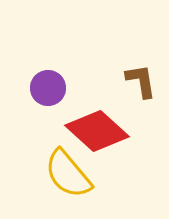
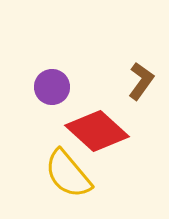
brown L-shape: rotated 45 degrees clockwise
purple circle: moved 4 px right, 1 px up
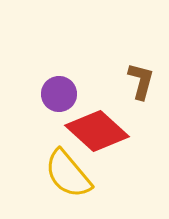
brown L-shape: rotated 21 degrees counterclockwise
purple circle: moved 7 px right, 7 px down
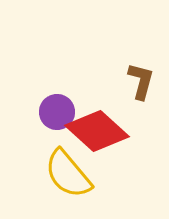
purple circle: moved 2 px left, 18 px down
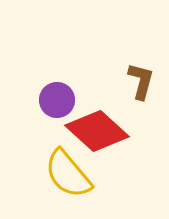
purple circle: moved 12 px up
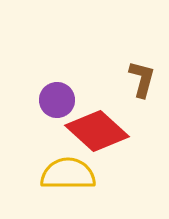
brown L-shape: moved 1 px right, 2 px up
yellow semicircle: rotated 130 degrees clockwise
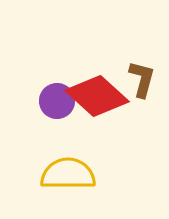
purple circle: moved 1 px down
red diamond: moved 35 px up
